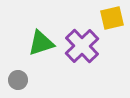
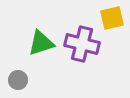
purple cross: moved 2 px up; rotated 32 degrees counterclockwise
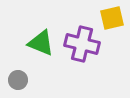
green triangle: rotated 40 degrees clockwise
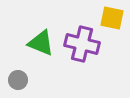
yellow square: rotated 25 degrees clockwise
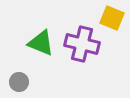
yellow square: rotated 10 degrees clockwise
gray circle: moved 1 px right, 2 px down
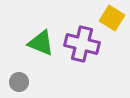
yellow square: rotated 10 degrees clockwise
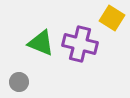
purple cross: moved 2 px left
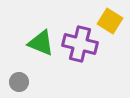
yellow square: moved 2 px left, 3 px down
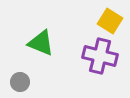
purple cross: moved 20 px right, 12 px down
gray circle: moved 1 px right
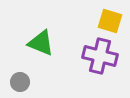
yellow square: rotated 15 degrees counterclockwise
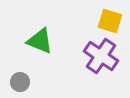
green triangle: moved 1 px left, 2 px up
purple cross: moved 1 px right; rotated 20 degrees clockwise
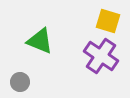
yellow square: moved 2 px left
